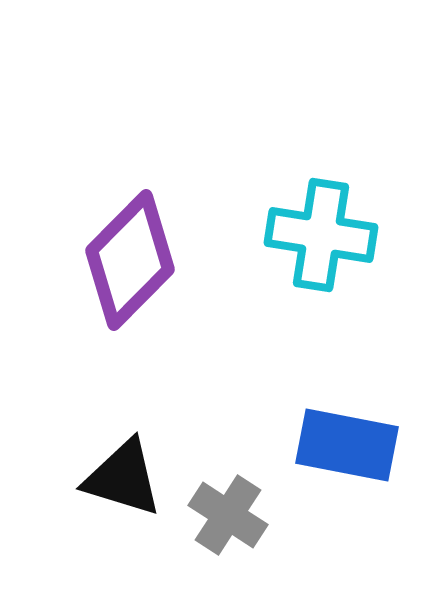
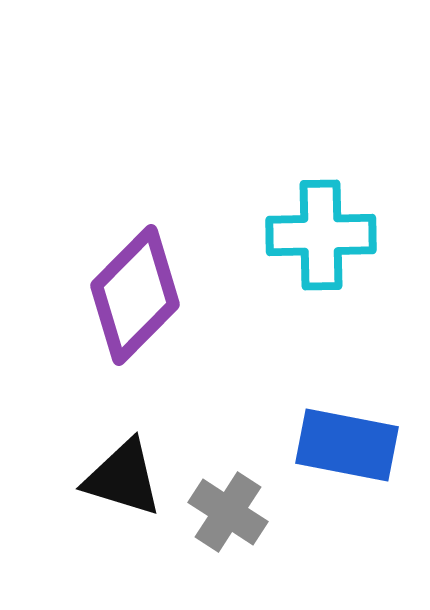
cyan cross: rotated 10 degrees counterclockwise
purple diamond: moved 5 px right, 35 px down
gray cross: moved 3 px up
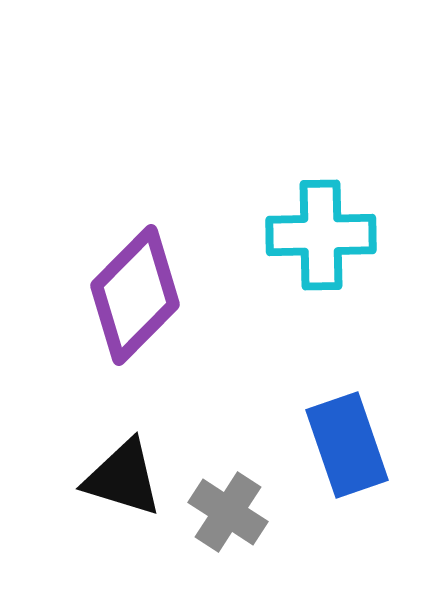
blue rectangle: rotated 60 degrees clockwise
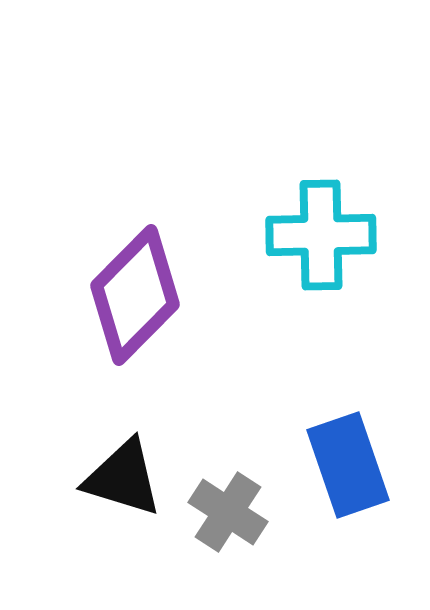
blue rectangle: moved 1 px right, 20 px down
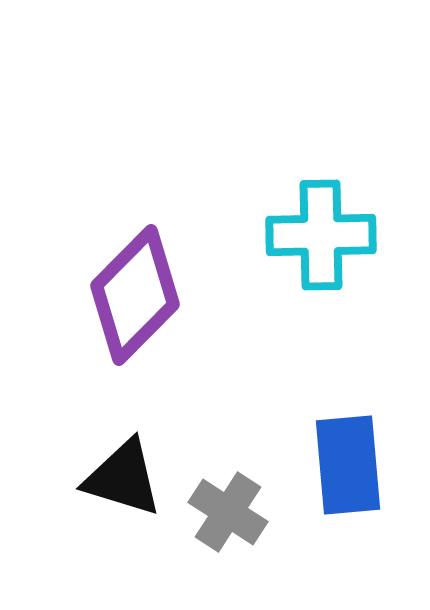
blue rectangle: rotated 14 degrees clockwise
